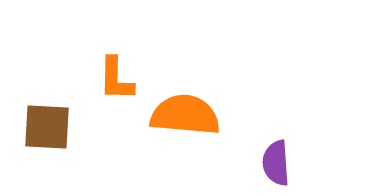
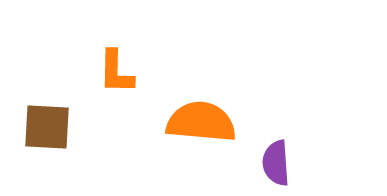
orange L-shape: moved 7 px up
orange semicircle: moved 16 px right, 7 px down
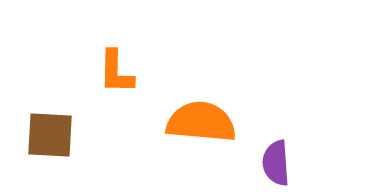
brown square: moved 3 px right, 8 px down
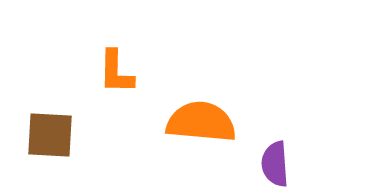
purple semicircle: moved 1 px left, 1 px down
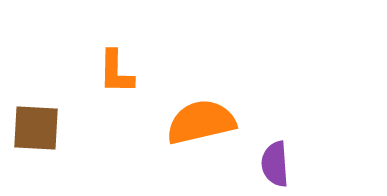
orange semicircle: rotated 18 degrees counterclockwise
brown square: moved 14 px left, 7 px up
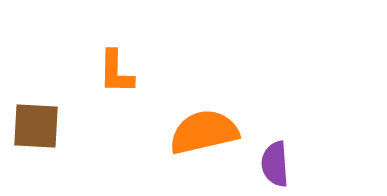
orange semicircle: moved 3 px right, 10 px down
brown square: moved 2 px up
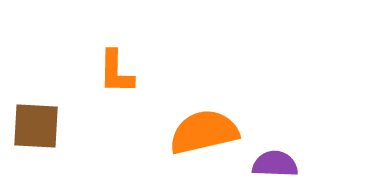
purple semicircle: rotated 96 degrees clockwise
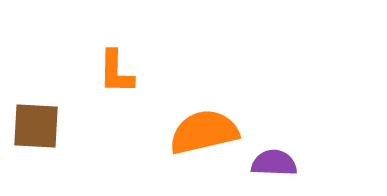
purple semicircle: moved 1 px left, 1 px up
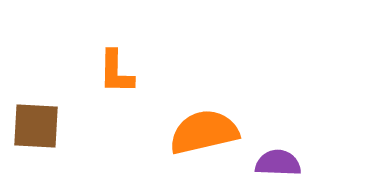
purple semicircle: moved 4 px right
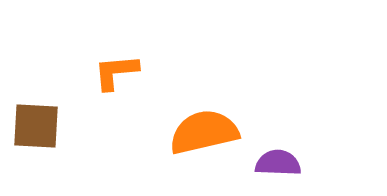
orange L-shape: rotated 84 degrees clockwise
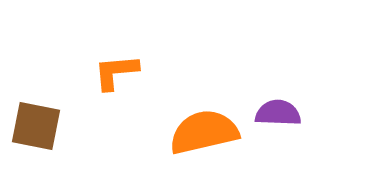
brown square: rotated 8 degrees clockwise
purple semicircle: moved 50 px up
